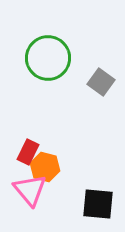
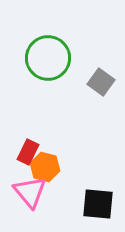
pink triangle: moved 2 px down
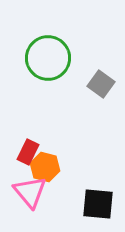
gray square: moved 2 px down
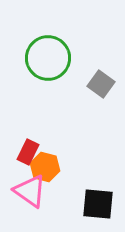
pink triangle: moved 1 px up; rotated 15 degrees counterclockwise
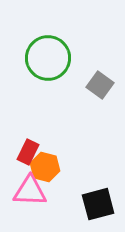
gray square: moved 1 px left, 1 px down
pink triangle: rotated 33 degrees counterclockwise
black square: rotated 20 degrees counterclockwise
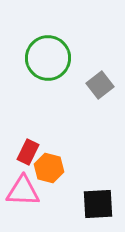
gray square: rotated 16 degrees clockwise
orange hexagon: moved 4 px right, 1 px down
pink triangle: moved 7 px left
black square: rotated 12 degrees clockwise
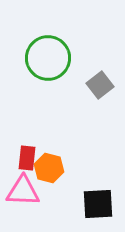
red rectangle: moved 1 px left, 6 px down; rotated 20 degrees counterclockwise
